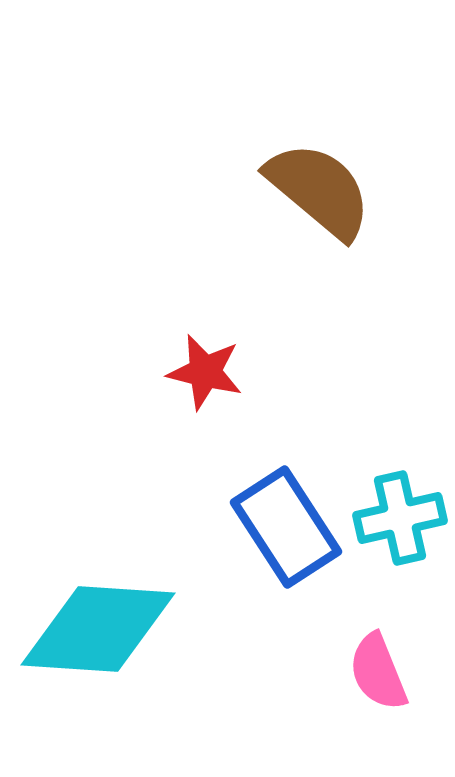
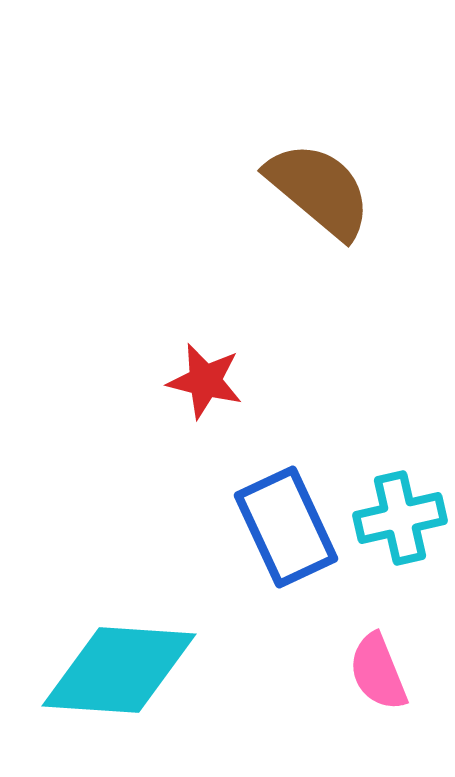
red star: moved 9 px down
blue rectangle: rotated 8 degrees clockwise
cyan diamond: moved 21 px right, 41 px down
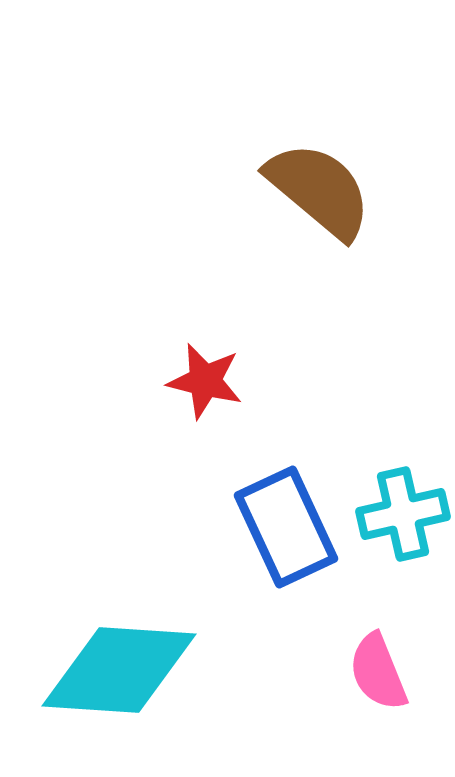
cyan cross: moved 3 px right, 4 px up
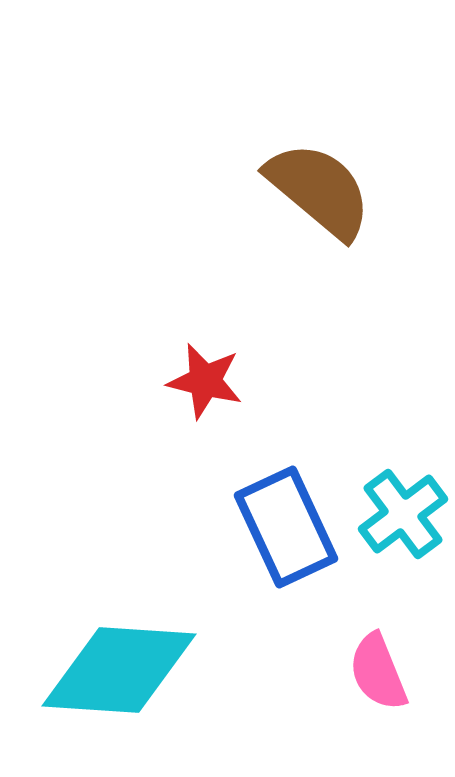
cyan cross: rotated 24 degrees counterclockwise
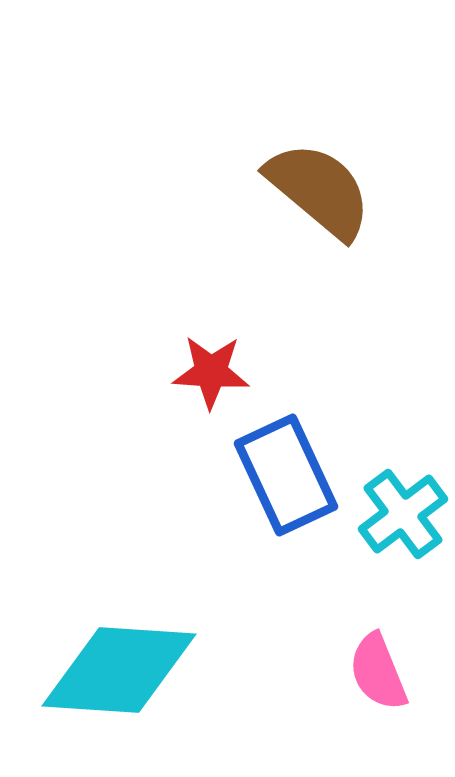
red star: moved 6 px right, 9 px up; rotated 10 degrees counterclockwise
blue rectangle: moved 52 px up
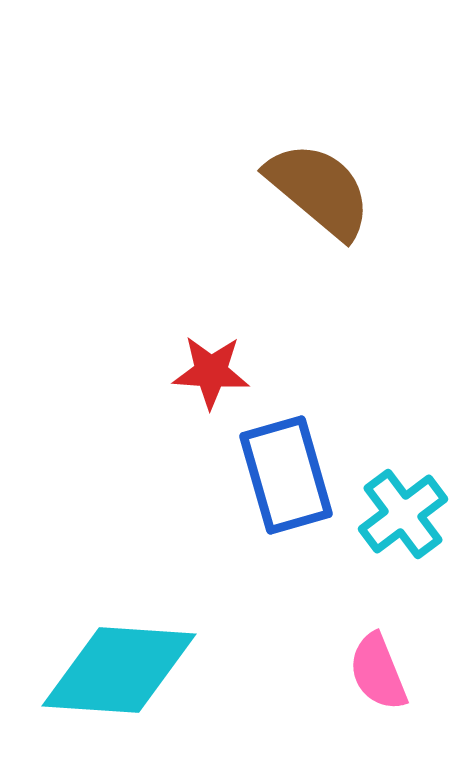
blue rectangle: rotated 9 degrees clockwise
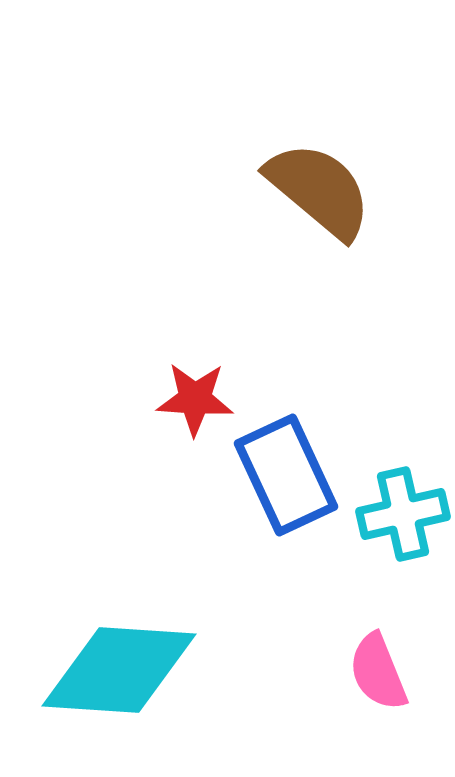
red star: moved 16 px left, 27 px down
blue rectangle: rotated 9 degrees counterclockwise
cyan cross: rotated 24 degrees clockwise
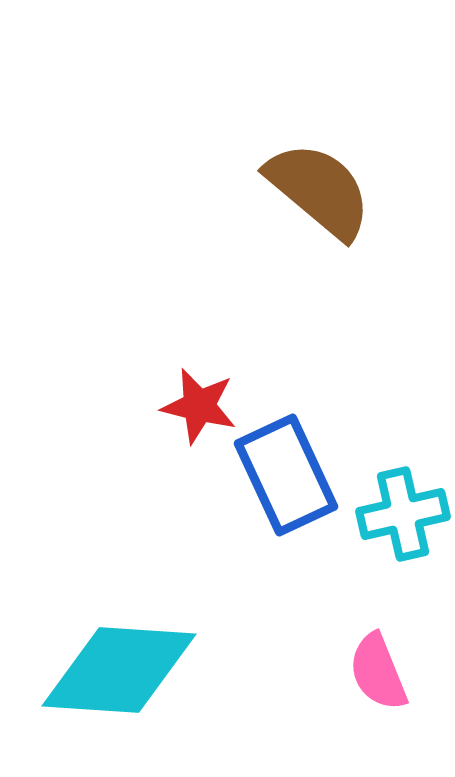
red star: moved 4 px right, 7 px down; rotated 10 degrees clockwise
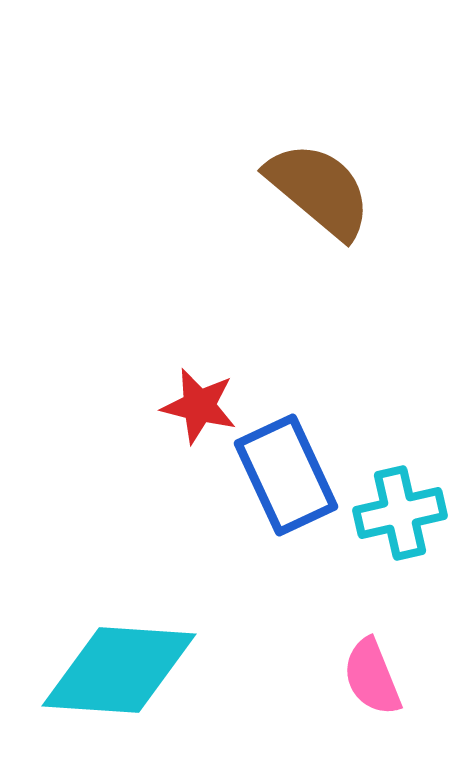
cyan cross: moved 3 px left, 1 px up
pink semicircle: moved 6 px left, 5 px down
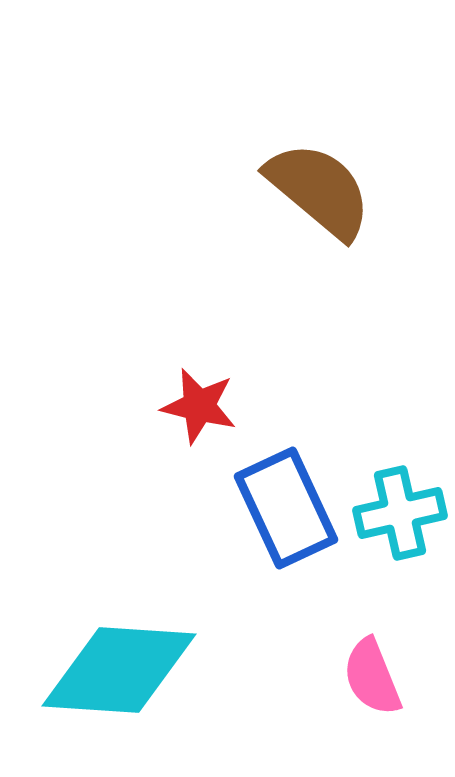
blue rectangle: moved 33 px down
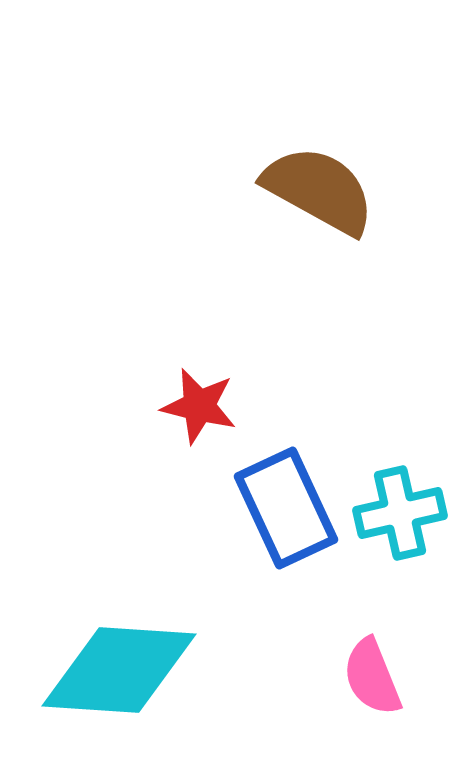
brown semicircle: rotated 11 degrees counterclockwise
